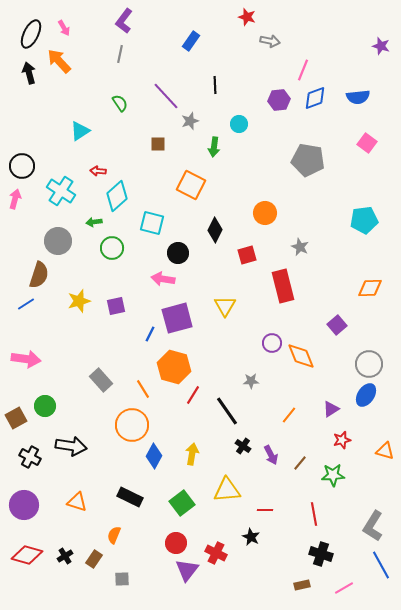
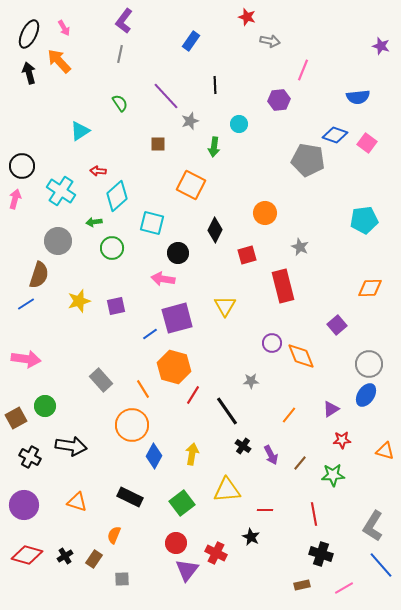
black ellipse at (31, 34): moved 2 px left
blue diamond at (315, 98): moved 20 px right, 37 px down; rotated 40 degrees clockwise
blue line at (150, 334): rotated 28 degrees clockwise
red star at (342, 440): rotated 12 degrees clockwise
blue line at (381, 565): rotated 12 degrees counterclockwise
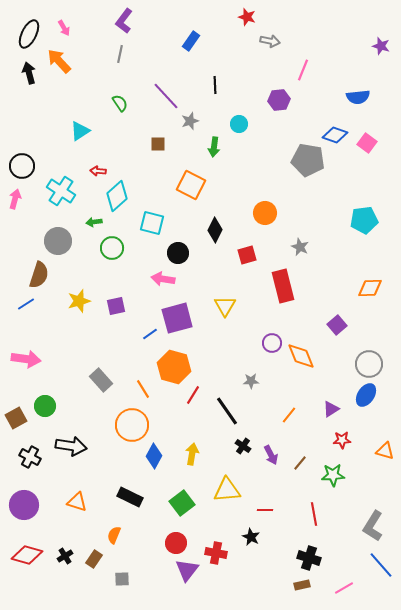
red cross at (216, 553): rotated 15 degrees counterclockwise
black cross at (321, 554): moved 12 px left, 4 px down
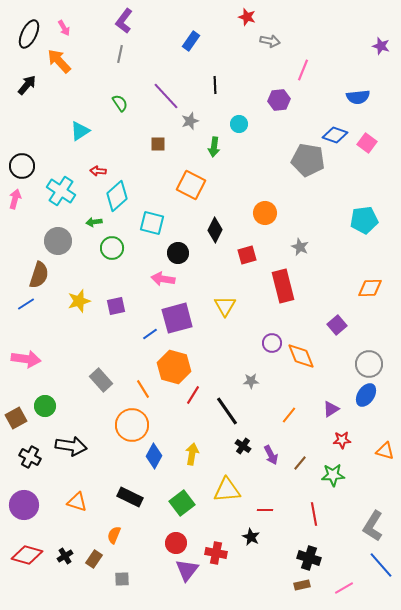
black arrow at (29, 73): moved 2 px left, 12 px down; rotated 55 degrees clockwise
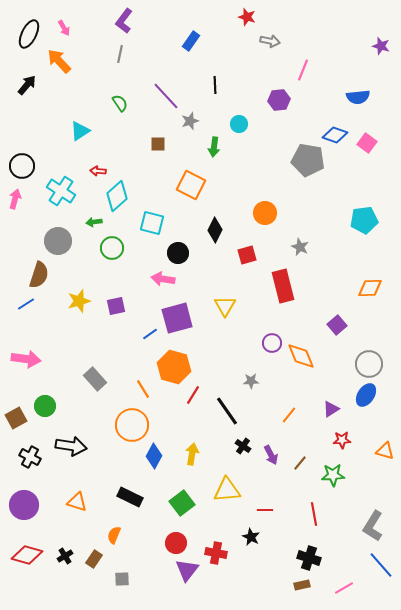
gray rectangle at (101, 380): moved 6 px left, 1 px up
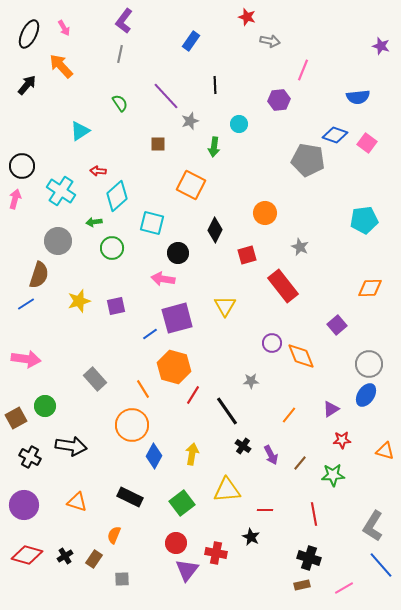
orange arrow at (59, 61): moved 2 px right, 5 px down
red rectangle at (283, 286): rotated 24 degrees counterclockwise
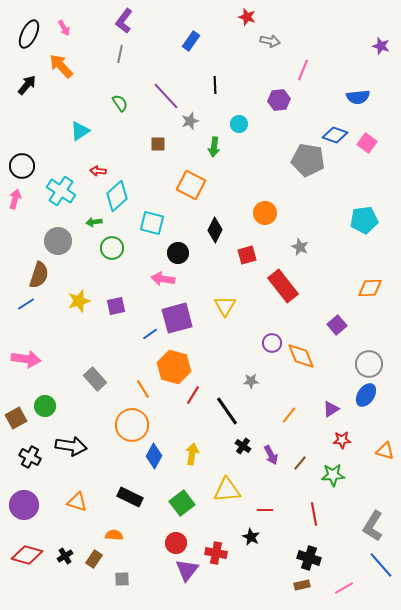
orange semicircle at (114, 535): rotated 72 degrees clockwise
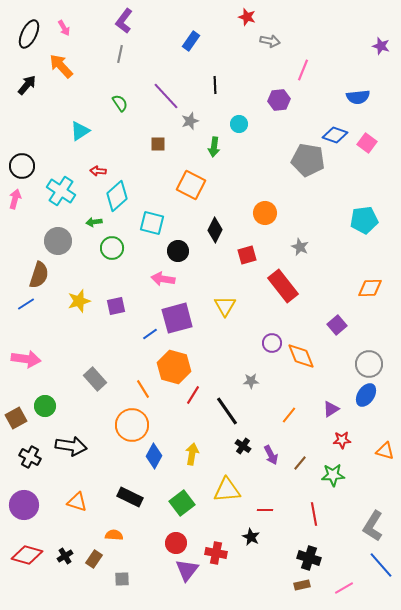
black circle at (178, 253): moved 2 px up
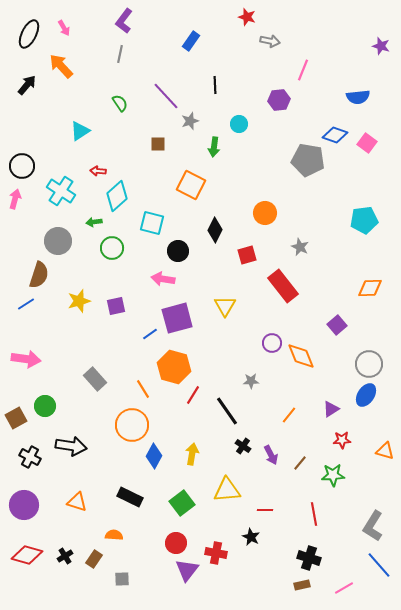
blue line at (381, 565): moved 2 px left
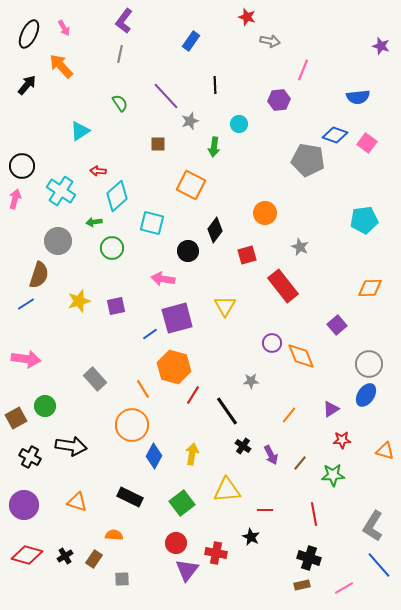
black diamond at (215, 230): rotated 10 degrees clockwise
black circle at (178, 251): moved 10 px right
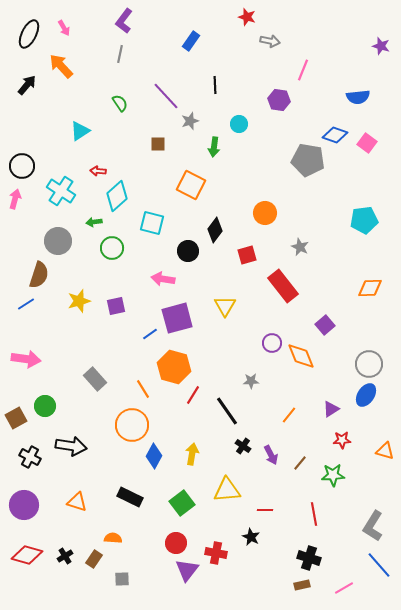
purple hexagon at (279, 100): rotated 15 degrees clockwise
purple square at (337, 325): moved 12 px left
orange semicircle at (114, 535): moved 1 px left, 3 px down
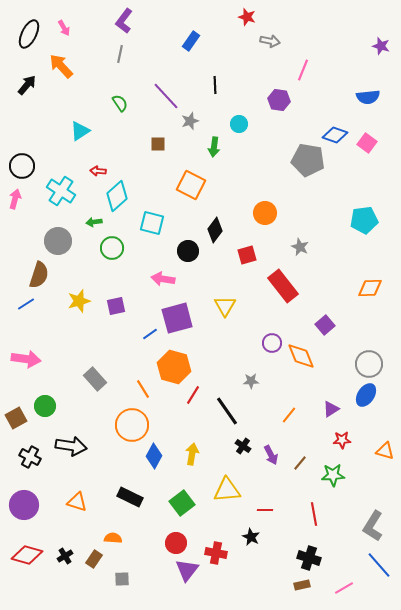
blue semicircle at (358, 97): moved 10 px right
